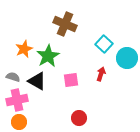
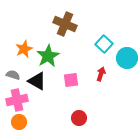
gray semicircle: moved 2 px up
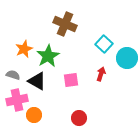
orange circle: moved 15 px right, 7 px up
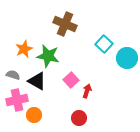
green star: rotated 30 degrees counterclockwise
red arrow: moved 14 px left, 17 px down
pink square: rotated 35 degrees counterclockwise
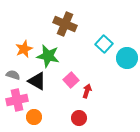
orange circle: moved 2 px down
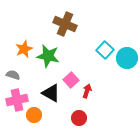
cyan square: moved 1 px right, 6 px down
black triangle: moved 14 px right, 12 px down
orange circle: moved 2 px up
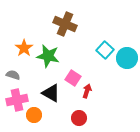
orange star: moved 1 px up; rotated 12 degrees counterclockwise
pink square: moved 2 px right, 2 px up; rotated 14 degrees counterclockwise
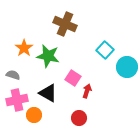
cyan circle: moved 9 px down
black triangle: moved 3 px left
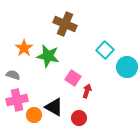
black triangle: moved 6 px right, 14 px down
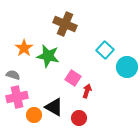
pink cross: moved 3 px up
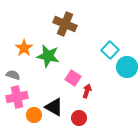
cyan square: moved 5 px right
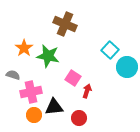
pink cross: moved 14 px right, 5 px up
black triangle: rotated 36 degrees counterclockwise
